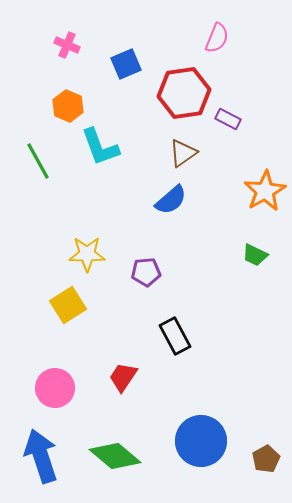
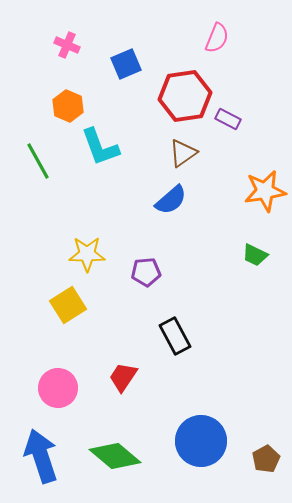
red hexagon: moved 1 px right, 3 px down
orange star: rotated 21 degrees clockwise
pink circle: moved 3 px right
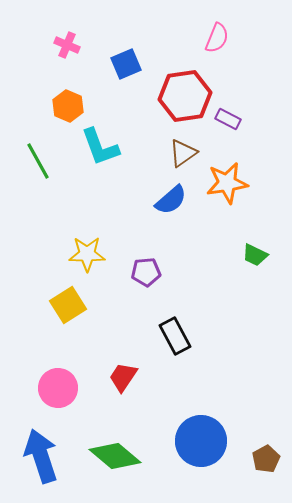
orange star: moved 38 px left, 8 px up
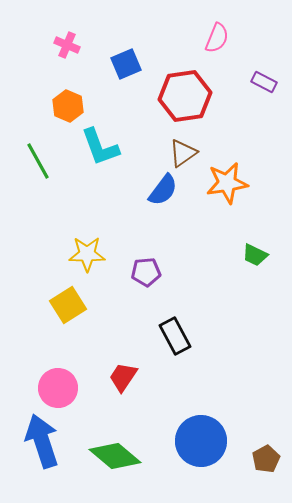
purple rectangle: moved 36 px right, 37 px up
blue semicircle: moved 8 px left, 10 px up; rotated 12 degrees counterclockwise
blue arrow: moved 1 px right, 15 px up
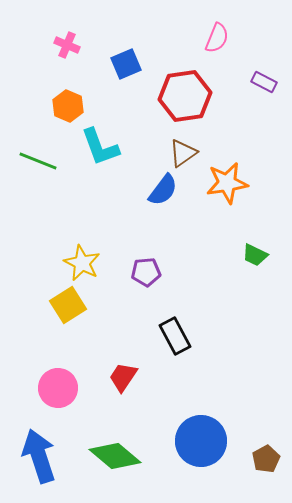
green line: rotated 39 degrees counterclockwise
yellow star: moved 5 px left, 9 px down; rotated 27 degrees clockwise
blue arrow: moved 3 px left, 15 px down
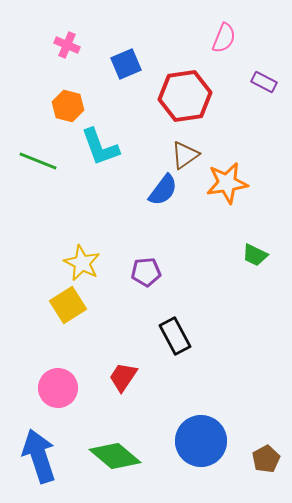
pink semicircle: moved 7 px right
orange hexagon: rotated 8 degrees counterclockwise
brown triangle: moved 2 px right, 2 px down
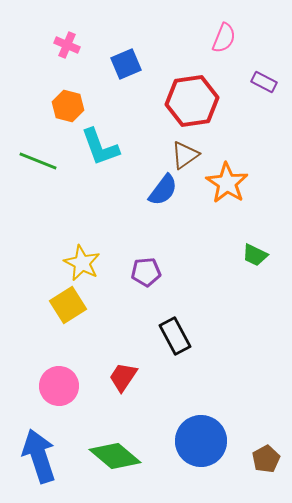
red hexagon: moved 7 px right, 5 px down
orange star: rotated 30 degrees counterclockwise
pink circle: moved 1 px right, 2 px up
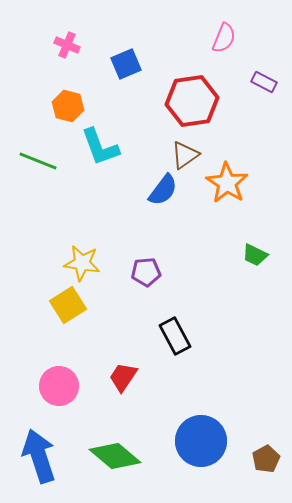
yellow star: rotated 18 degrees counterclockwise
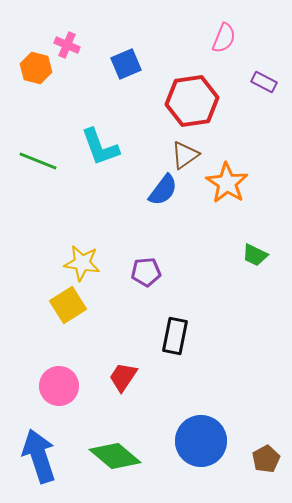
orange hexagon: moved 32 px left, 38 px up
black rectangle: rotated 39 degrees clockwise
